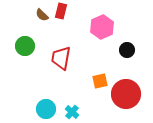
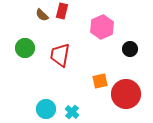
red rectangle: moved 1 px right
green circle: moved 2 px down
black circle: moved 3 px right, 1 px up
red trapezoid: moved 1 px left, 3 px up
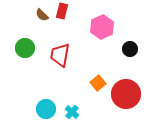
orange square: moved 2 px left, 2 px down; rotated 28 degrees counterclockwise
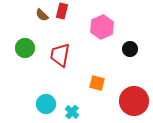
orange square: moved 1 px left; rotated 35 degrees counterclockwise
red circle: moved 8 px right, 7 px down
cyan circle: moved 5 px up
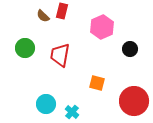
brown semicircle: moved 1 px right, 1 px down
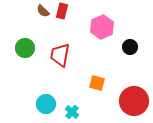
brown semicircle: moved 5 px up
black circle: moved 2 px up
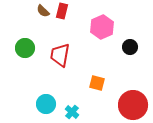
red circle: moved 1 px left, 4 px down
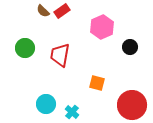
red rectangle: rotated 42 degrees clockwise
red circle: moved 1 px left
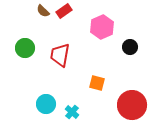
red rectangle: moved 2 px right
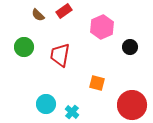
brown semicircle: moved 5 px left, 4 px down
green circle: moved 1 px left, 1 px up
